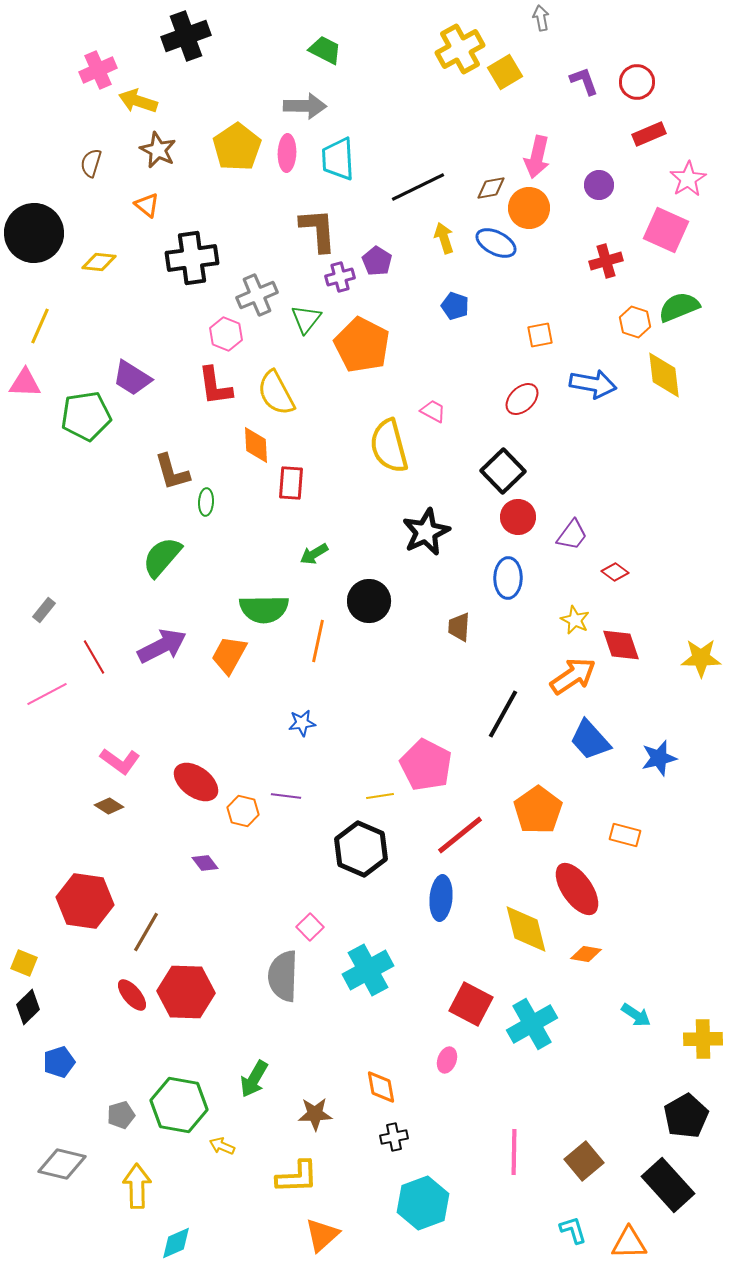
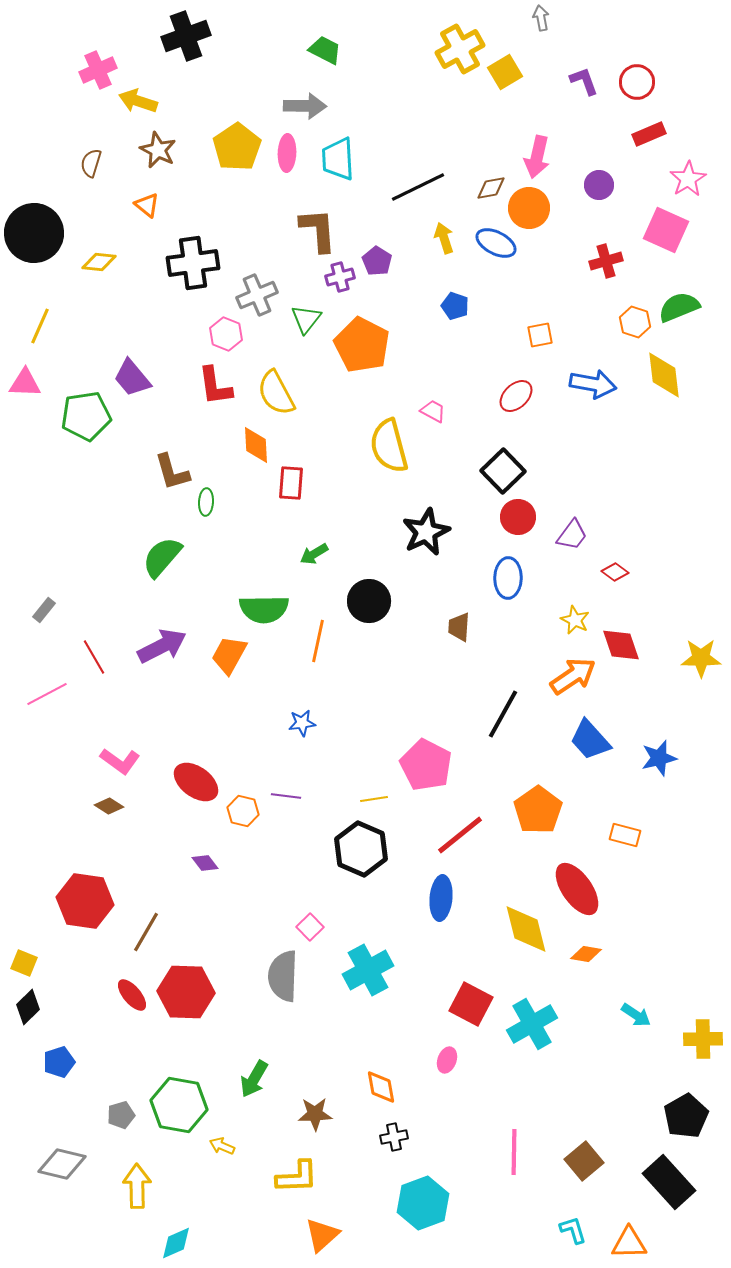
black cross at (192, 258): moved 1 px right, 5 px down
purple trapezoid at (132, 378): rotated 18 degrees clockwise
red ellipse at (522, 399): moved 6 px left, 3 px up
yellow line at (380, 796): moved 6 px left, 3 px down
black rectangle at (668, 1185): moved 1 px right, 3 px up
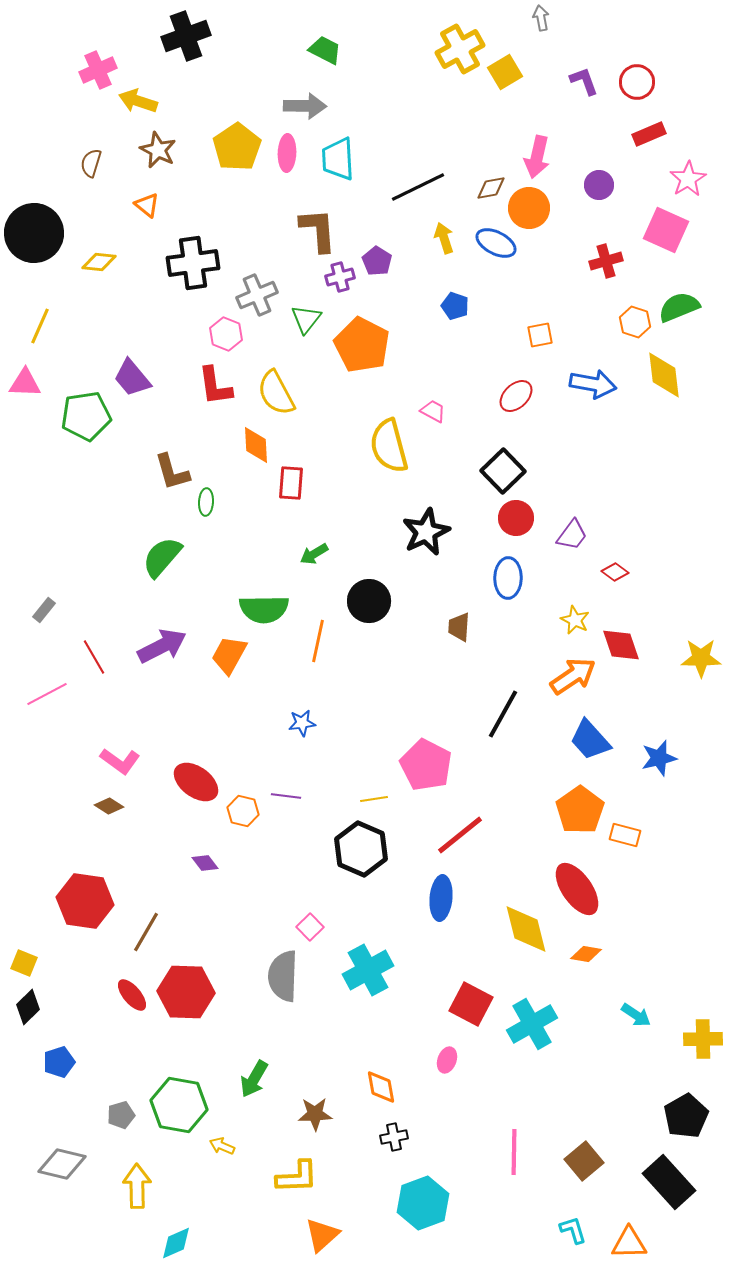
red circle at (518, 517): moved 2 px left, 1 px down
orange pentagon at (538, 810): moved 42 px right
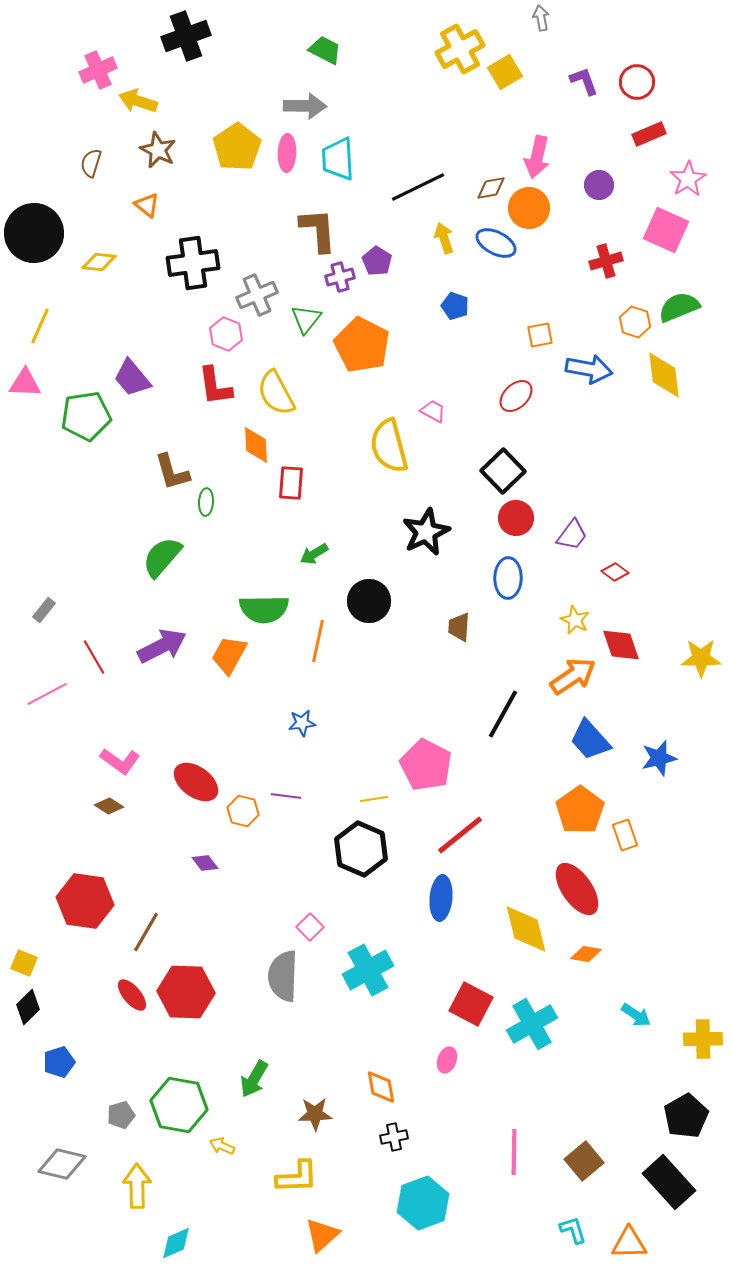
blue arrow at (593, 384): moved 4 px left, 15 px up
orange rectangle at (625, 835): rotated 56 degrees clockwise
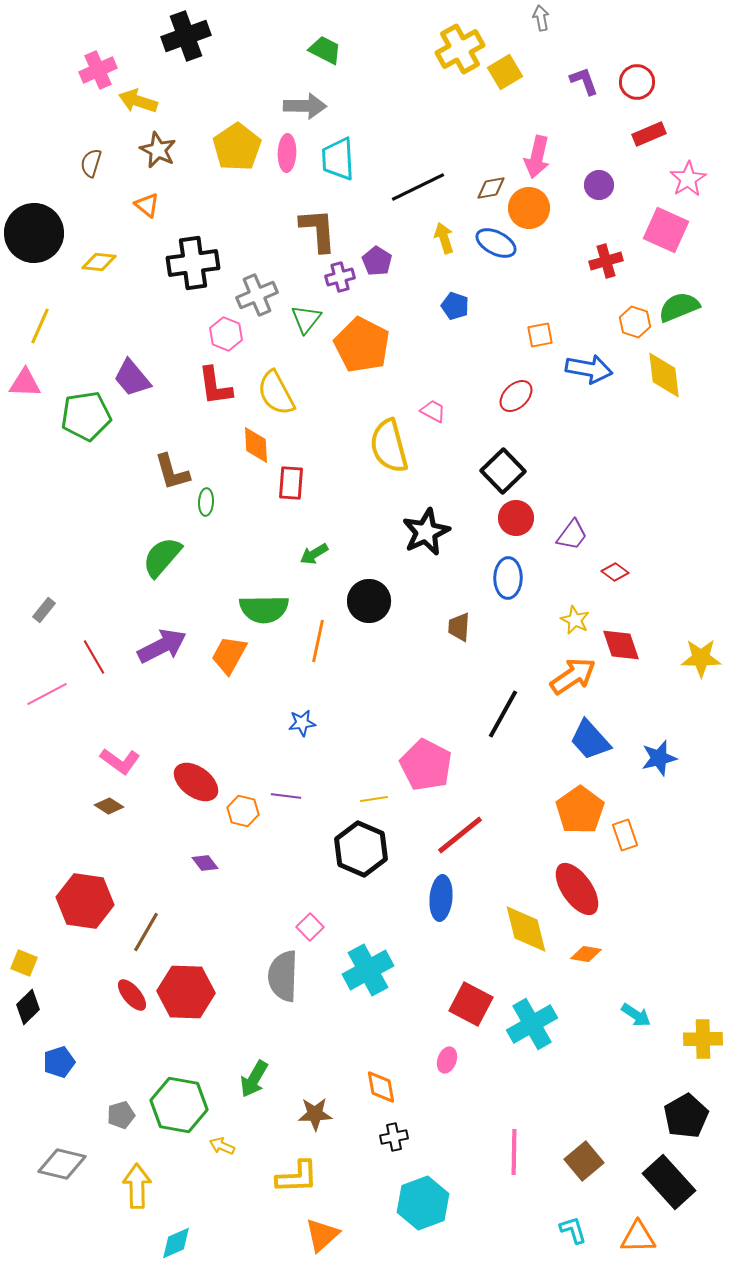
orange triangle at (629, 1243): moved 9 px right, 6 px up
